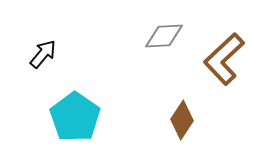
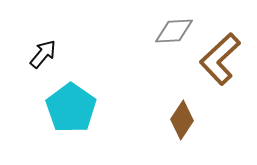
gray diamond: moved 10 px right, 5 px up
brown L-shape: moved 4 px left
cyan pentagon: moved 4 px left, 9 px up
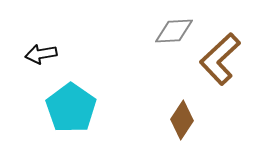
black arrow: moved 2 px left; rotated 140 degrees counterclockwise
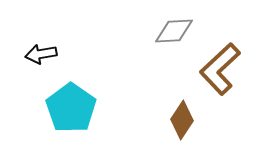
brown L-shape: moved 10 px down
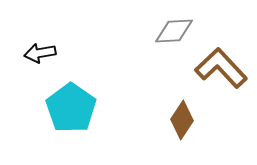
black arrow: moved 1 px left, 1 px up
brown L-shape: moved 1 px right, 1 px up; rotated 90 degrees clockwise
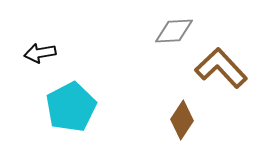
cyan pentagon: moved 1 px up; rotated 9 degrees clockwise
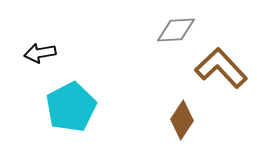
gray diamond: moved 2 px right, 1 px up
